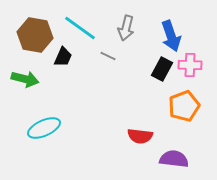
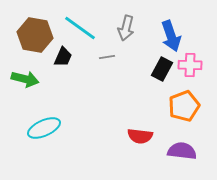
gray line: moved 1 px left, 1 px down; rotated 35 degrees counterclockwise
purple semicircle: moved 8 px right, 8 px up
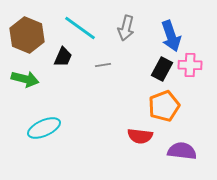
brown hexagon: moved 8 px left; rotated 12 degrees clockwise
gray line: moved 4 px left, 8 px down
orange pentagon: moved 20 px left
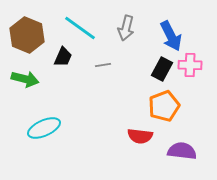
blue arrow: rotated 8 degrees counterclockwise
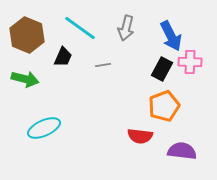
pink cross: moved 3 px up
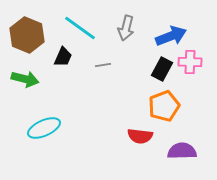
blue arrow: rotated 84 degrees counterclockwise
purple semicircle: rotated 8 degrees counterclockwise
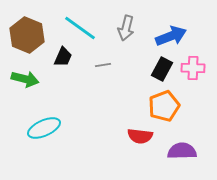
pink cross: moved 3 px right, 6 px down
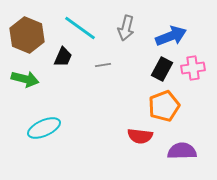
pink cross: rotated 10 degrees counterclockwise
